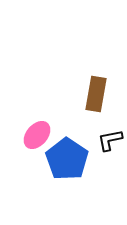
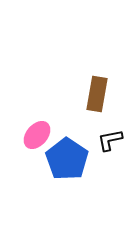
brown rectangle: moved 1 px right
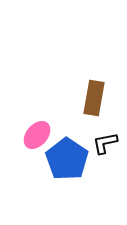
brown rectangle: moved 3 px left, 4 px down
black L-shape: moved 5 px left, 3 px down
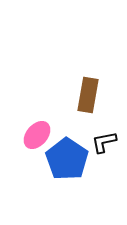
brown rectangle: moved 6 px left, 3 px up
black L-shape: moved 1 px left, 1 px up
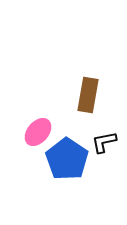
pink ellipse: moved 1 px right, 3 px up
